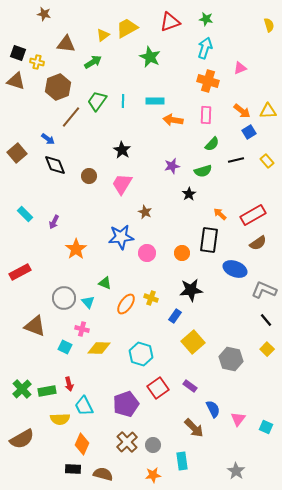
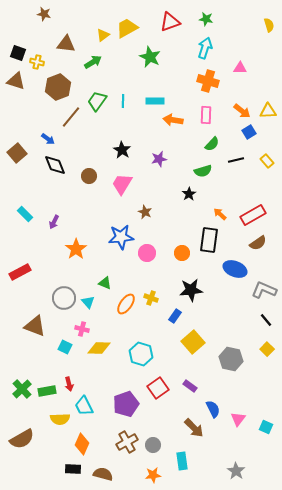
pink triangle at (240, 68): rotated 24 degrees clockwise
purple star at (172, 166): moved 13 px left, 7 px up
brown cross at (127, 442): rotated 15 degrees clockwise
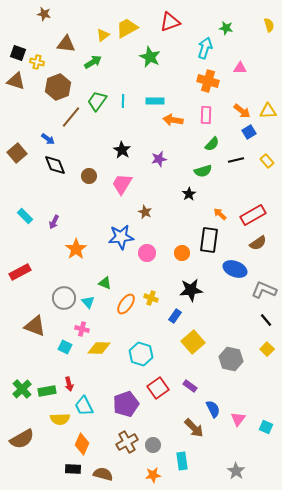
green star at (206, 19): moved 20 px right, 9 px down
cyan rectangle at (25, 214): moved 2 px down
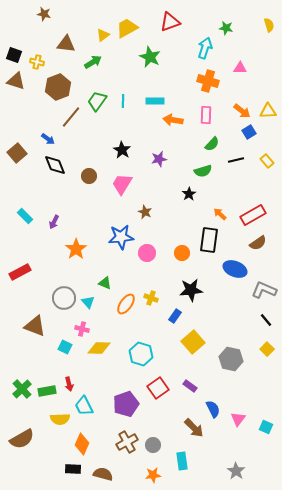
black square at (18, 53): moved 4 px left, 2 px down
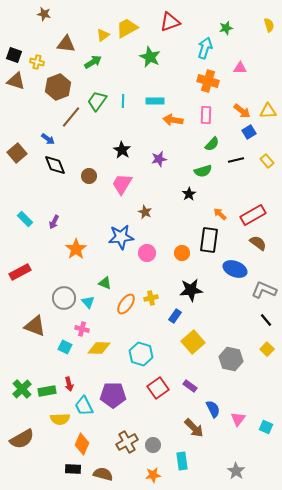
green star at (226, 28): rotated 24 degrees counterclockwise
cyan rectangle at (25, 216): moved 3 px down
brown semicircle at (258, 243): rotated 108 degrees counterclockwise
yellow cross at (151, 298): rotated 32 degrees counterclockwise
purple pentagon at (126, 404): moved 13 px left, 9 px up; rotated 20 degrees clockwise
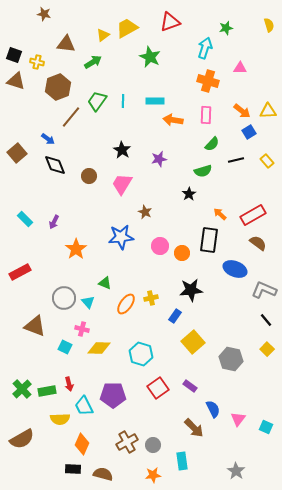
pink circle at (147, 253): moved 13 px right, 7 px up
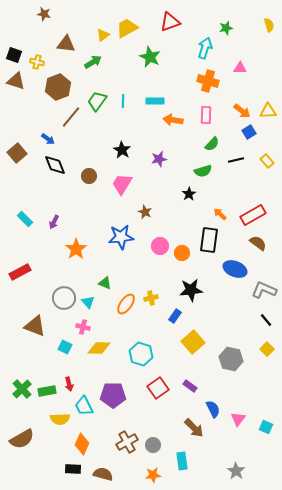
pink cross at (82, 329): moved 1 px right, 2 px up
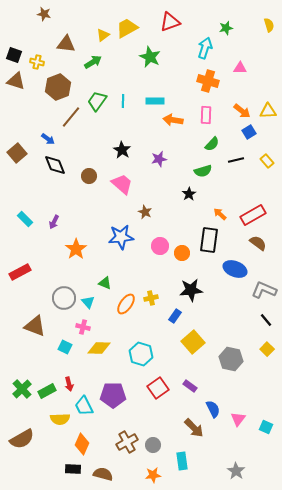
pink trapezoid at (122, 184): rotated 100 degrees clockwise
green rectangle at (47, 391): rotated 18 degrees counterclockwise
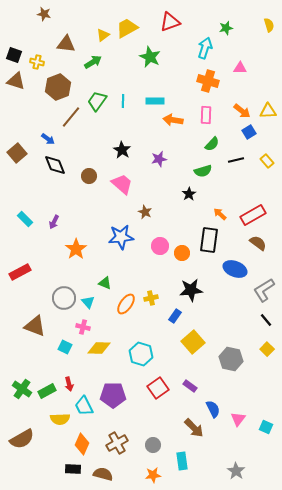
gray L-shape at (264, 290): rotated 55 degrees counterclockwise
green cross at (22, 389): rotated 12 degrees counterclockwise
brown cross at (127, 442): moved 10 px left, 1 px down
